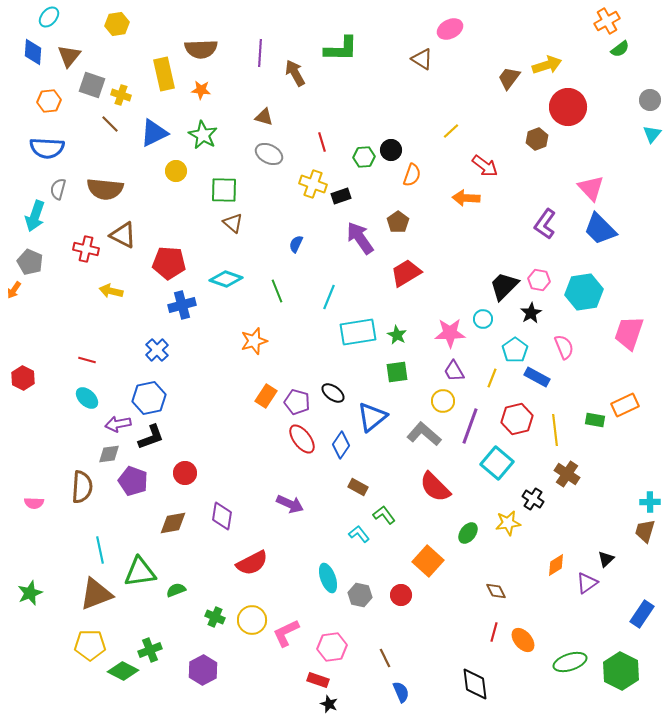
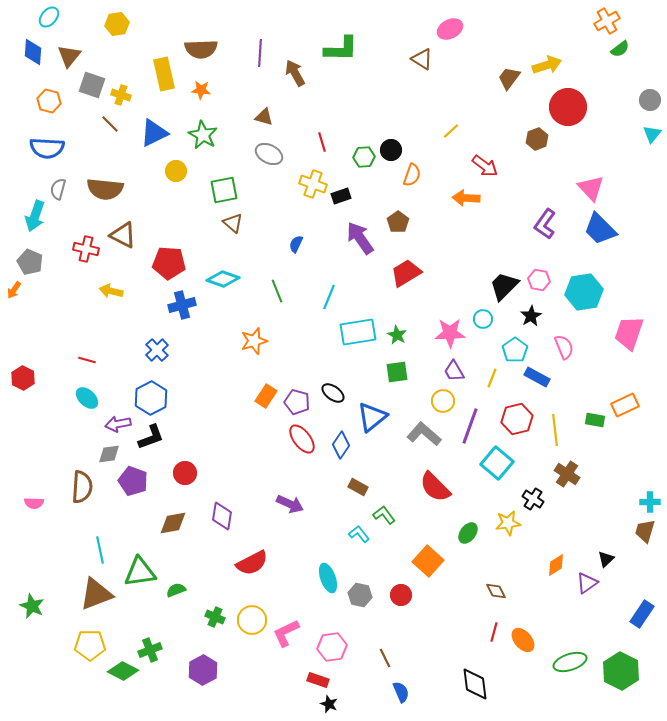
orange hexagon at (49, 101): rotated 20 degrees clockwise
green square at (224, 190): rotated 12 degrees counterclockwise
cyan diamond at (226, 279): moved 3 px left
black star at (531, 313): moved 3 px down
blue hexagon at (149, 398): moved 2 px right; rotated 16 degrees counterclockwise
green star at (30, 593): moved 2 px right, 13 px down; rotated 25 degrees counterclockwise
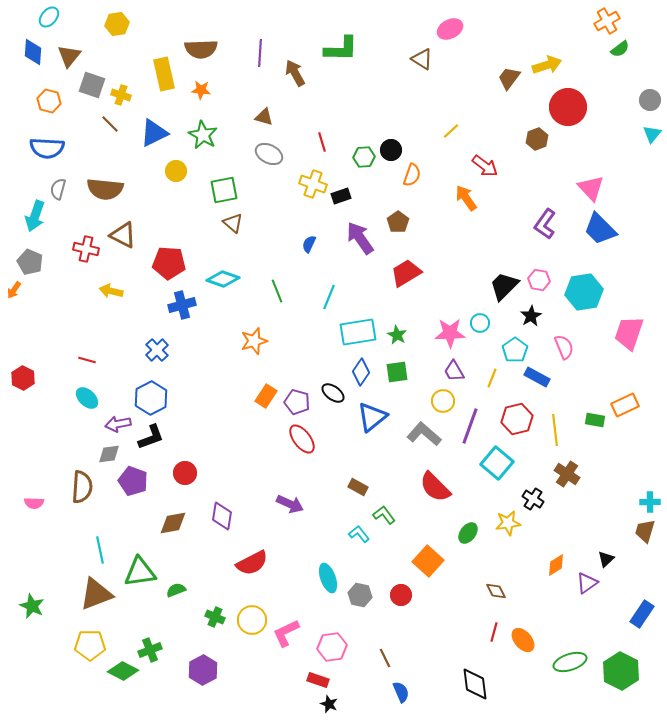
orange arrow at (466, 198): rotated 52 degrees clockwise
blue semicircle at (296, 244): moved 13 px right
cyan circle at (483, 319): moved 3 px left, 4 px down
blue diamond at (341, 445): moved 20 px right, 73 px up
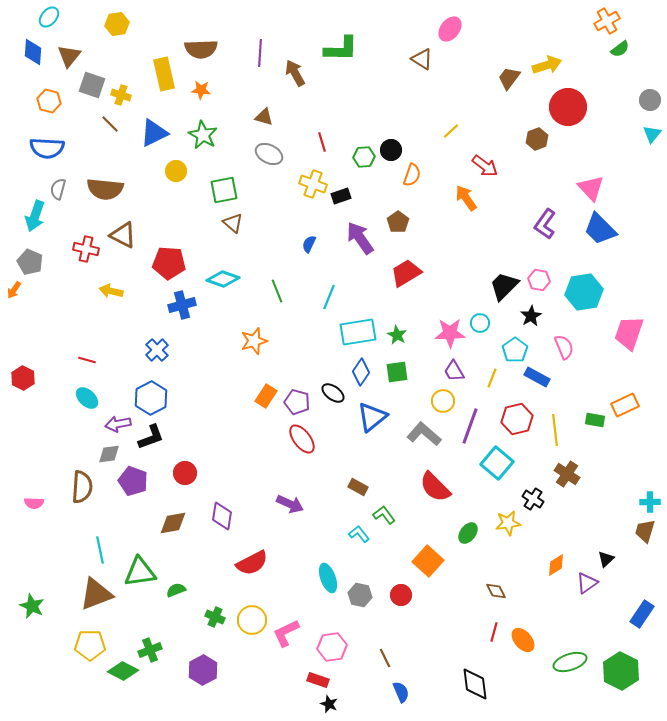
pink ellipse at (450, 29): rotated 25 degrees counterclockwise
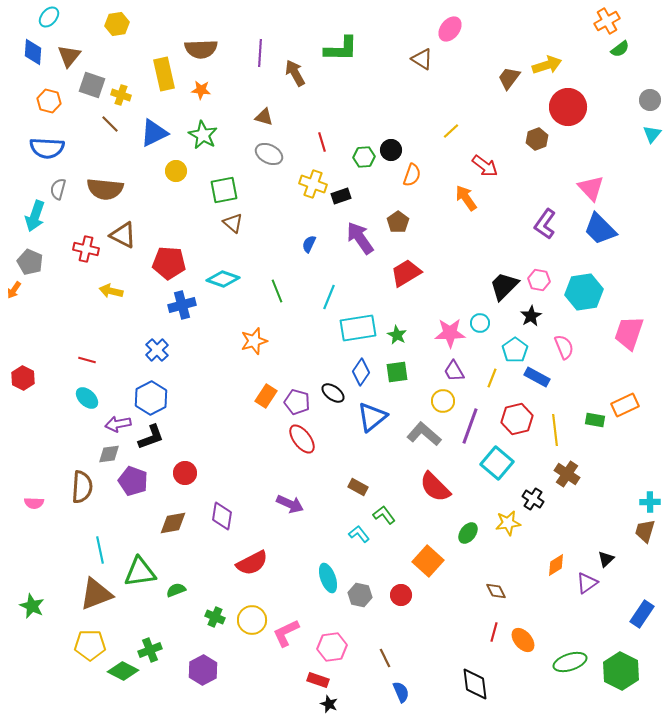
cyan rectangle at (358, 332): moved 4 px up
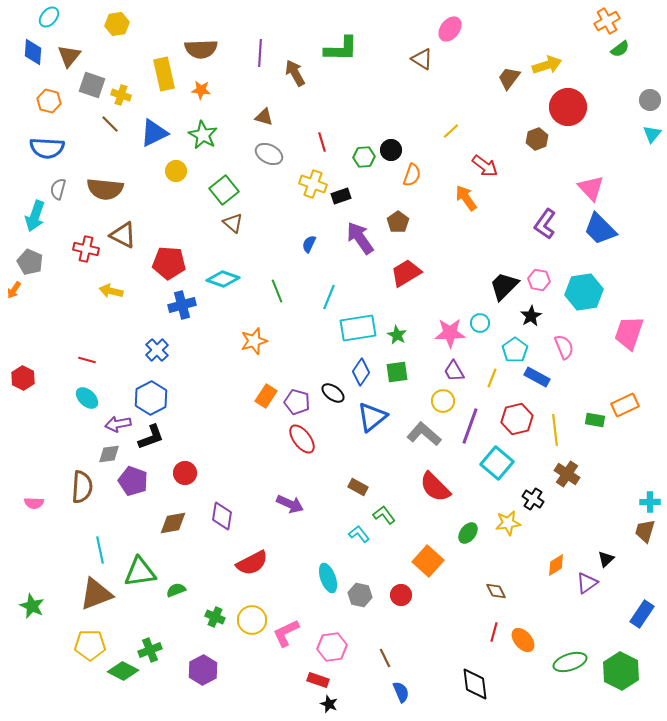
green square at (224, 190): rotated 28 degrees counterclockwise
